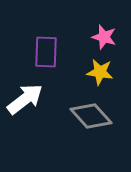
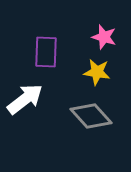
yellow star: moved 3 px left
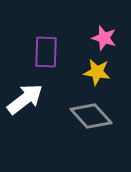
pink star: moved 1 px down
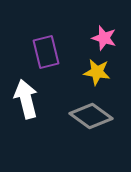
purple rectangle: rotated 16 degrees counterclockwise
white arrow: moved 1 px right; rotated 66 degrees counterclockwise
gray diamond: rotated 12 degrees counterclockwise
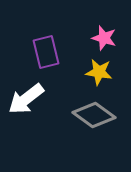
yellow star: moved 2 px right
white arrow: rotated 114 degrees counterclockwise
gray diamond: moved 3 px right, 1 px up
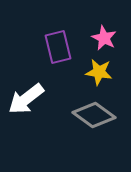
pink star: rotated 10 degrees clockwise
purple rectangle: moved 12 px right, 5 px up
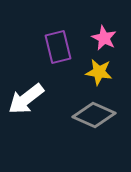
gray diamond: rotated 12 degrees counterclockwise
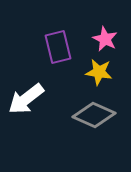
pink star: moved 1 px right, 1 px down
